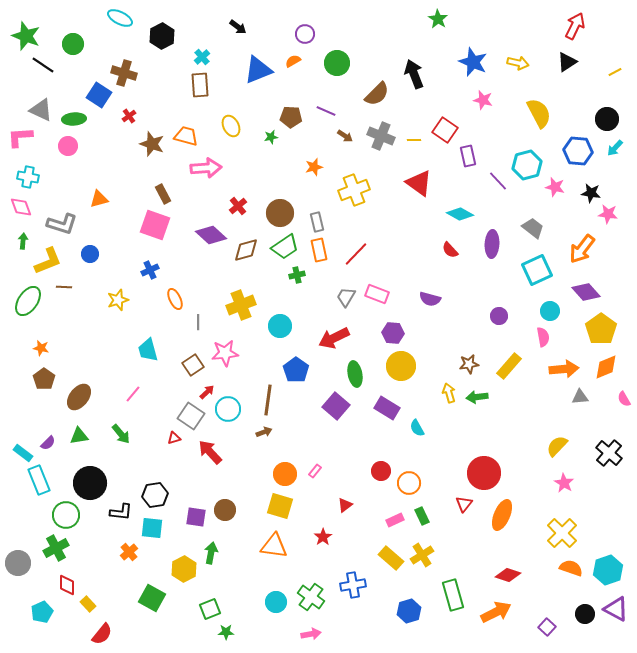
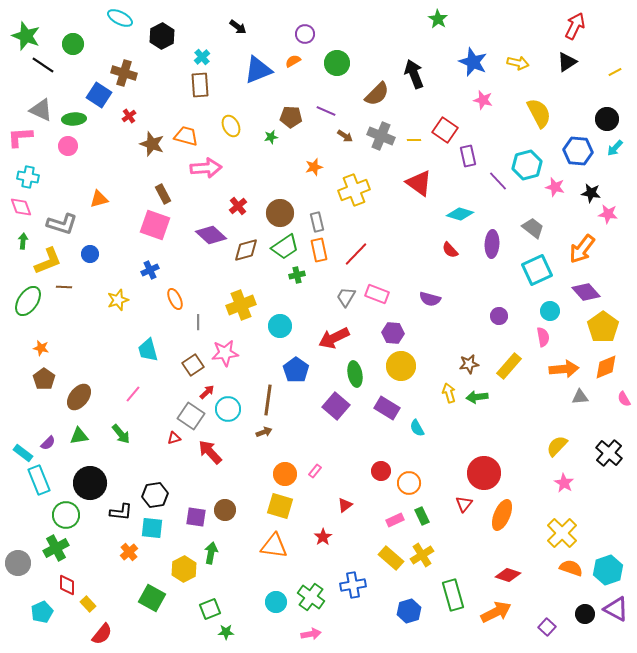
cyan diamond at (460, 214): rotated 12 degrees counterclockwise
yellow pentagon at (601, 329): moved 2 px right, 2 px up
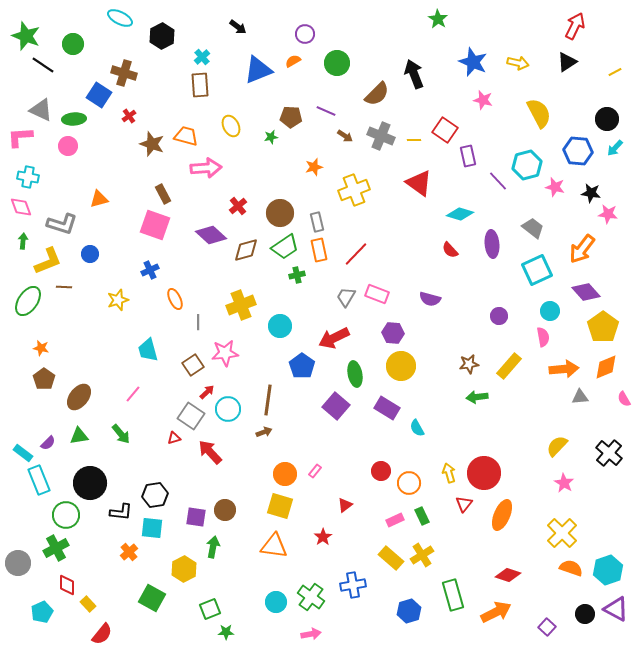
purple ellipse at (492, 244): rotated 8 degrees counterclockwise
blue pentagon at (296, 370): moved 6 px right, 4 px up
yellow arrow at (449, 393): moved 80 px down
green arrow at (211, 553): moved 2 px right, 6 px up
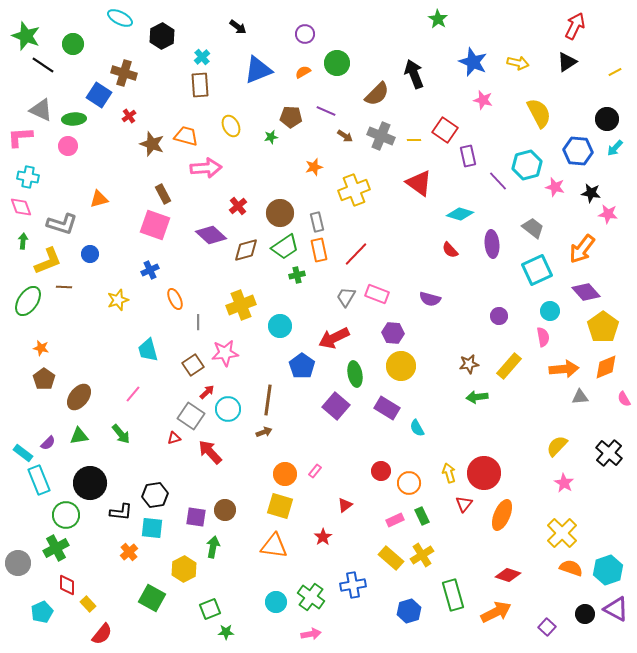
orange semicircle at (293, 61): moved 10 px right, 11 px down
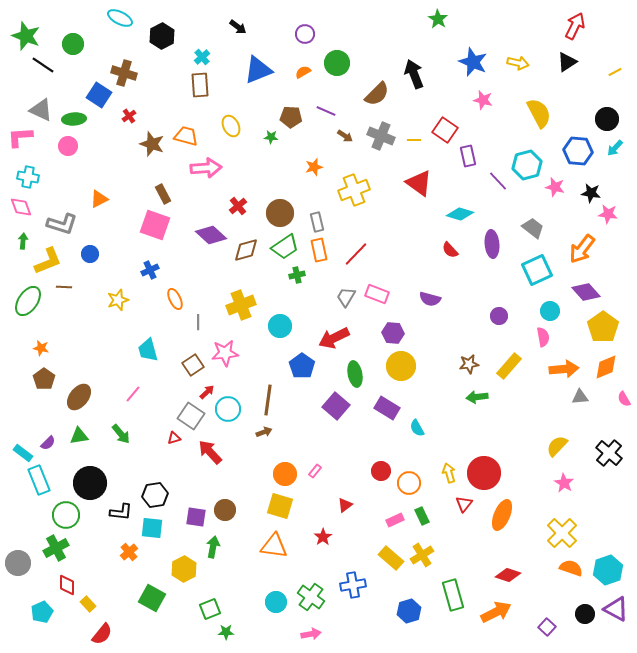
green star at (271, 137): rotated 16 degrees clockwise
orange triangle at (99, 199): rotated 12 degrees counterclockwise
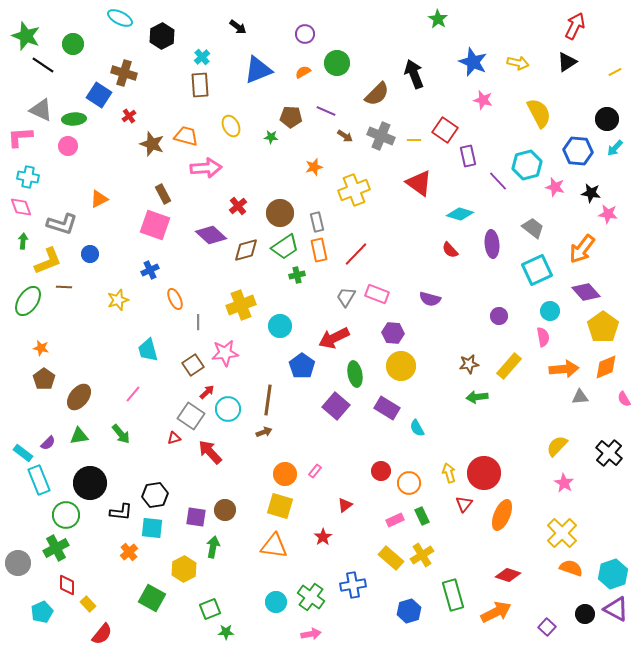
cyan hexagon at (608, 570): moved 5 px right, 4 px down
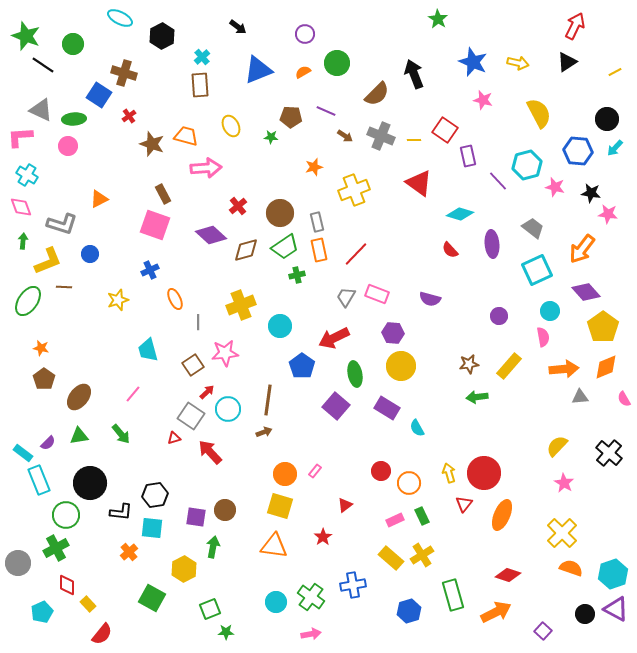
cyan cross at (28, 177): moved 1 px left, 2 px up; rotated 20 degrees clockwise
purple square at (547, 627): moved 4 px left, 4 px down
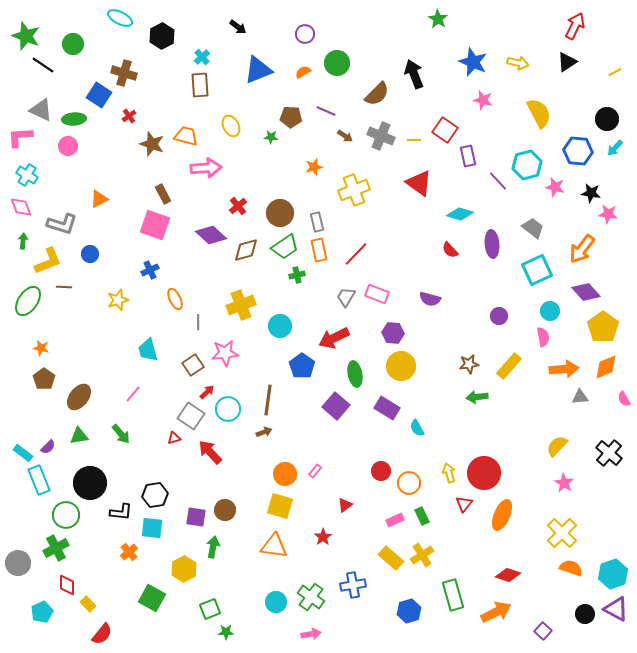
purple semicircle at (48, 443): moved 4 px down
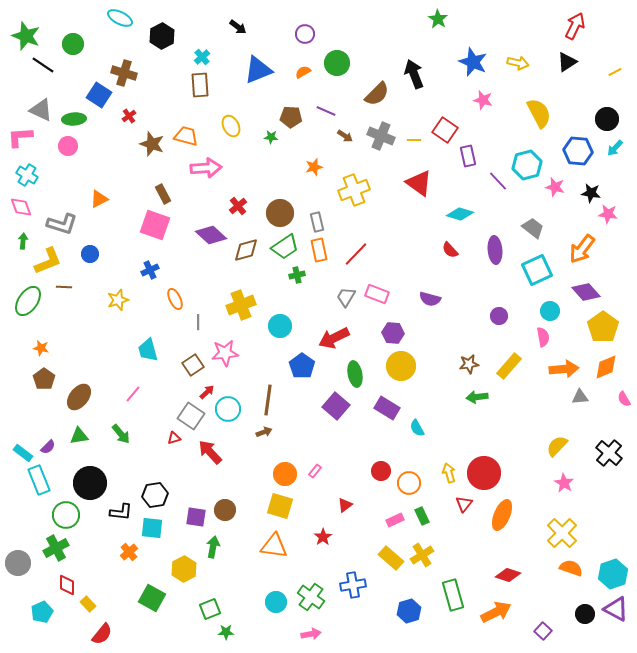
purple ellipse at (492, 244): moved 3 px right, 6 px down
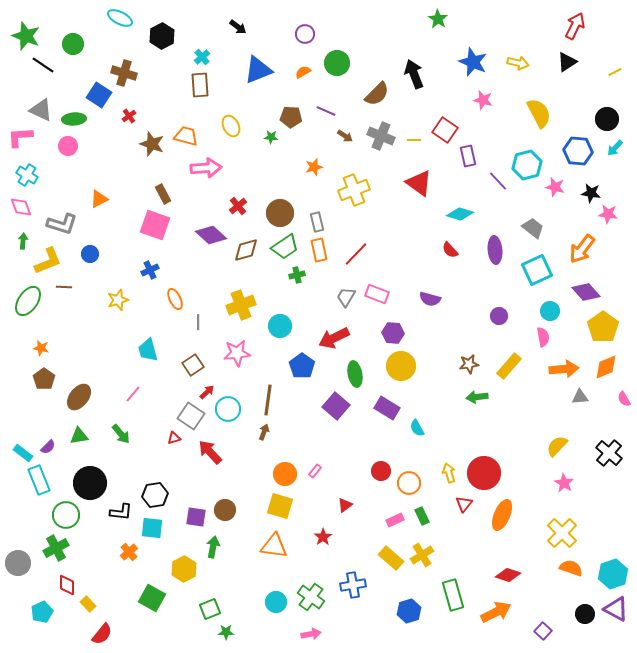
pink star at (225, 353): moved 12 px right
brown arrow at (264, 432): rotated 49 degrees counterclockwise
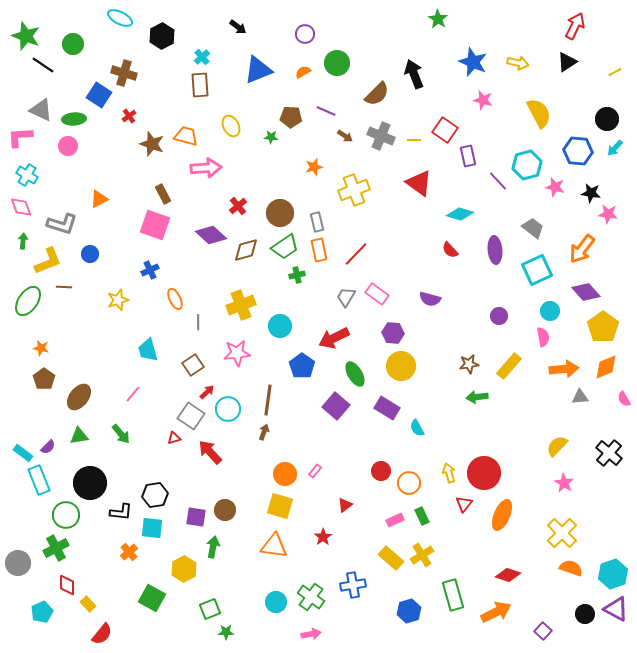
pink rectangle at (377, 294): rotated 15 degrees clockwise
green ellipse at (355, 374): rotated 20 degrees counterclockwise
